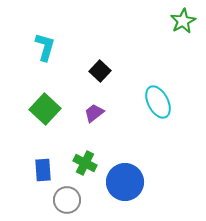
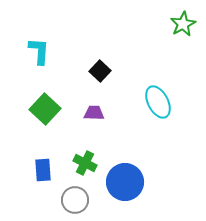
green star: moved 3 px down
cyan L-shape: moved 6 px left, 4 px down; rotated 12 degrees counterclockwise
purple trapezoid: rotated 40 degrees clockwise
gray circle: moved 8 px right
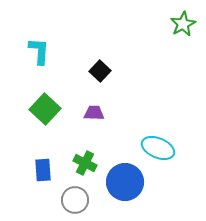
cyan ellipse: moved 46 px down; rotated 40 degrees counterclockwise
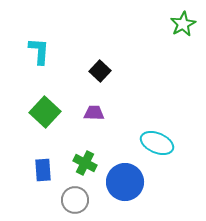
green square: moved 3 px down
cyan ellipse: moved 1 px left, 5 px up
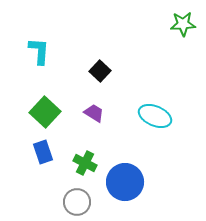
green star: rotated 25 degrees clockwise
purple trapezoid: rotated 30 degrees clockwise
cyan ellipse: moved 2 px left, 27 px up
blue rectangle: moved 18 px up; rotated 15 degrees counterclockwise
gray circle: moved 2 px right, 2 px down
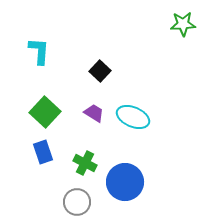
cyan ellipse: moved 22 px left, 1 px down
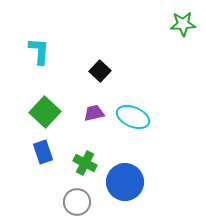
purple trapezoid: rotated 45 degrees counterclockwise
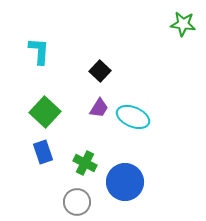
green star: rotated 10 degrees clockwise
purple trapezoid: moved 5 px right, 5 px up; rotated 135 degrees clockwise
